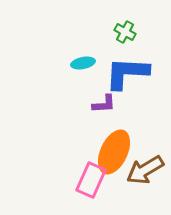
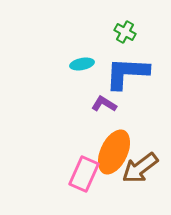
cyan ellipse: moved 1 px left, 1 px down
purple L-shape: rotated 145 degrees counterclockwise
brown arrow: moved 5 px left, 2 px up; rotated 6 degrees counterclockwise
pink rectangle: moved 7 px left, 6 px up
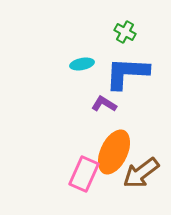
brown arrow: moved 1 px right, 5 px down
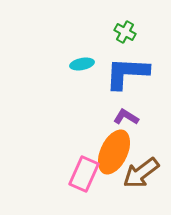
purple L-shape: moved 22 px right, 13 px down
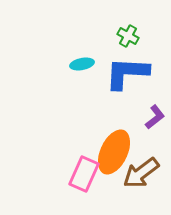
green cross: moved 3 px right, 4 px down
purple L-shape: moved 29 px right; rotated 110 degrees clockwise
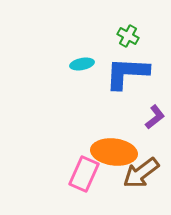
orange ellipse: rotated 72 degrees clockwise
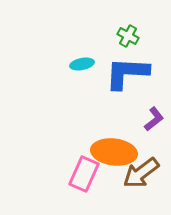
purple L-shape: moved 1 px left, 2 px down
